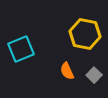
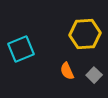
yellow hexagon: rotated 16 degrees counterclockwise
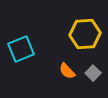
orange semicircle: rotated 18 degrees counterclockwise
gray square: moved 1 px left, 2 px up
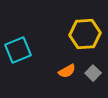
cyan square: moved 3 px left, 1 px down
orange semicircle: rotated 78 degrees counterclockwise
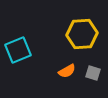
yellow hexagon: moved 3 px left
gray square: rotated 28 degrees counterclockwise
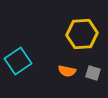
cyan square: moved 11 px down; rotated 12 degrees counterclockwise
orange semicircle: rotated 42 degrees clockwise
